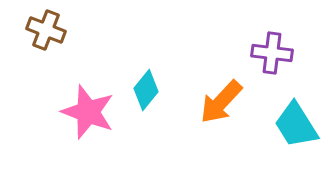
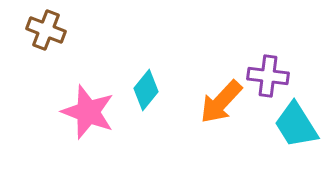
purple cross: moved 4 px left, 23 px down
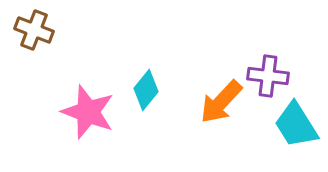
brown cross: moved 12 px left
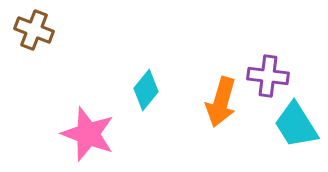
orange arrow: rotated 27 degrees counterclockwise
pink star: moved 22 px down
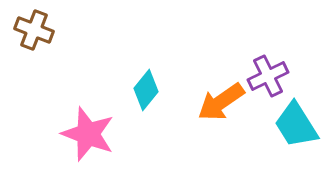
purple cross: rotated 33 degrees counterclockwise
orange arrow: rotated 39 degrees clockwise
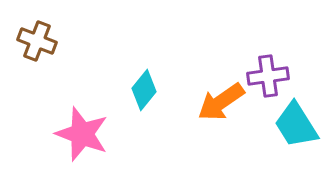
brown cross: moved 3 px right, 11 px down
purple cross: rotated 18 degrees clockwise
cyan diamond: moved 2 px left
pink star: moved 6 px left
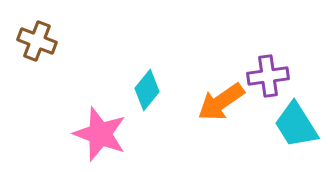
cyan diamond: moved 3 px right
pink star: moved 18 px right
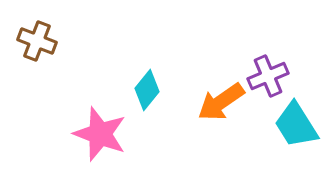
purple cross: rotated 15 degrees counterclockwise
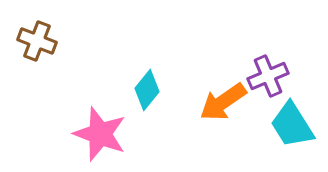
orange arrow: moved 2 px right
cyan trapezoid: moved 4 px left
